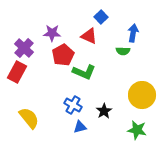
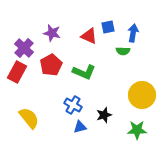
blue square: moved 7 px right, 10 px down; rotated 32 degrees clockwise
purple star: rotated 12 degrees clockwise
red pentagon: moved 12 px left, 10 px down
black star: moved 4 px down; rotated 14 degrees clockwise
green star: rotated 12 degrees counterclockwise
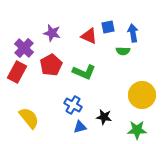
blue arrow: rotated 18 degrees counterclockwise
black star: moved 2 px down; rotated 28 degrees clockwise
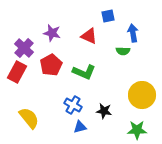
blue square: moved 11 px up
black star: moved 6 px up
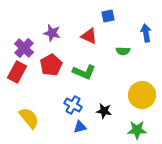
blue arrow: moved 13 px right
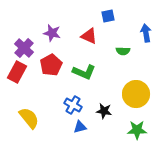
yellow circle: moved 6 px left, 1 px up
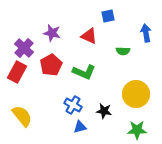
yellow semicircle: moved 7 px left, 2 px up
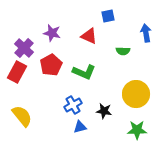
blue cross: rotated 30 degrees clockwise
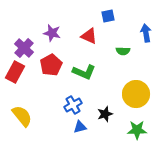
red rectangle: moved 2 px left
black star: moved 1 px right, 3 px down; rotated 28 degrees counterclockwise
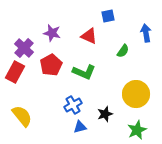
green semicircle: rotated 56 degrees counterclockwise
green star: rotated 24 degrees counterclockwise
